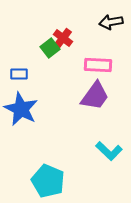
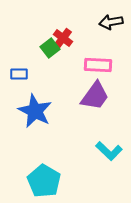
blue star: moved 14 px right, 2 px down
cyan pentagon: moved 4 px left; rotated 8 degrees clockwise
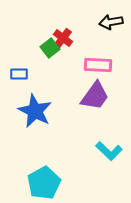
cyan pentagon: moved 2 px down; rotated 12 degrees clockwise
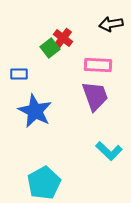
black arrow: moved 2 px down
purple trapezoid: rotated 56 degrees counterclockwise
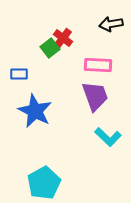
cyan L-shape: moved 1 px left, 14 px up
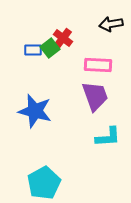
blue rectangle: moved 14 px right, 24 px up
blue star: rotated 12 degrees counterclockwise
cyan L-shape: rotated 48 degrees counterclockwise
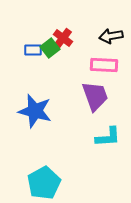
black arrow: moved 12 px down
pink rectangle: moved 6 px right
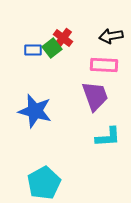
green square: moved 2 px right
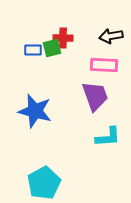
red cross: rotated 36 degrees counterclockwise
green square: rotated 24 degrees clockwise
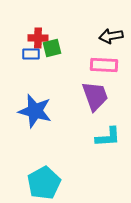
red cross: moved 25 px left
blue rectangle: moved 2 px left, 4 px down
